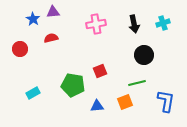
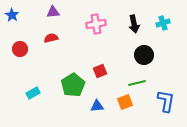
blue star: moved 21 px left, 4 px up
green pentagon: rotated 30 degrees clockwise
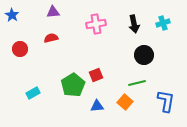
red square: moved 4 px left, 4 px down
orange square: rotated 28 degrees counterclockwise
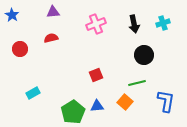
pink cross: rotated 12 degrees counterclockwise
green pentagon: moved 27 px down
